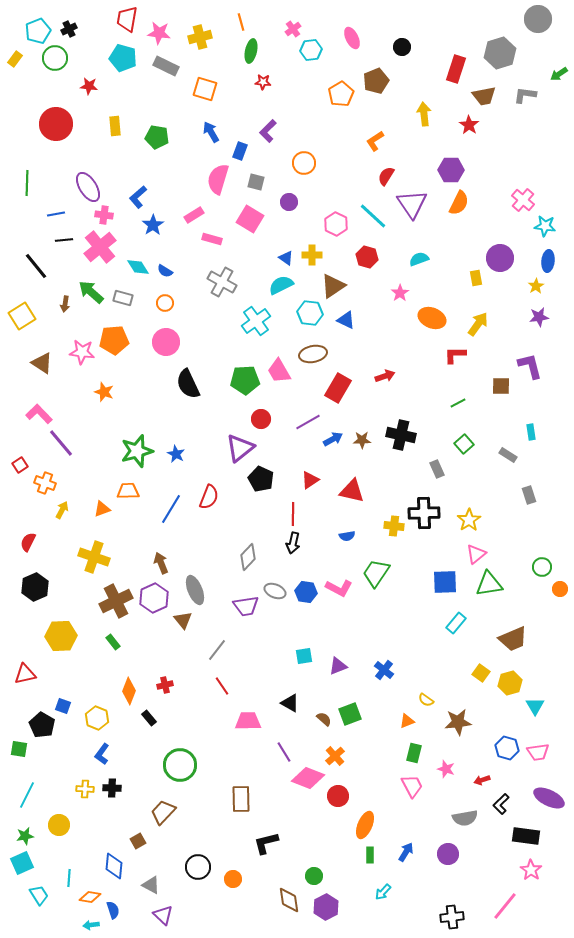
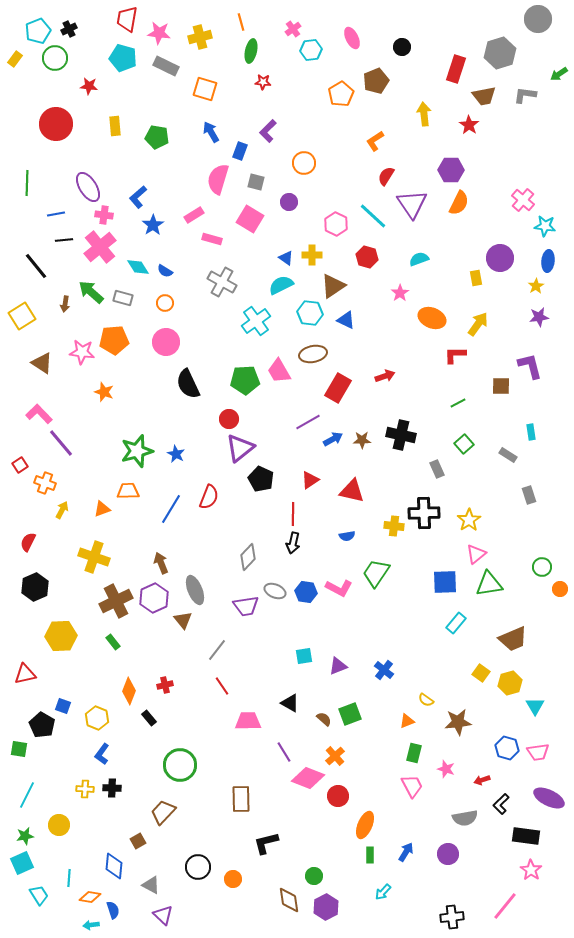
red circle at (261, 419): moved 32 px left
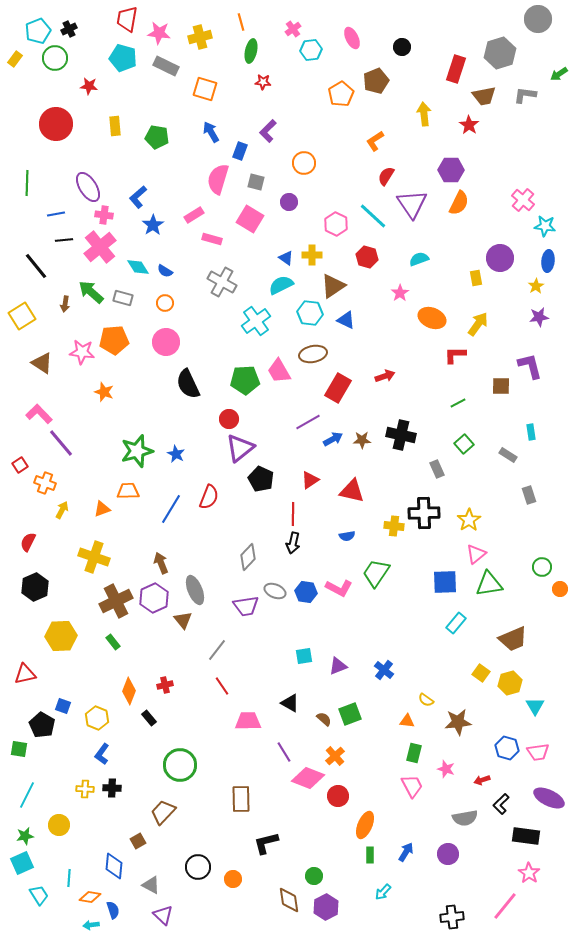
orange triangle at (407, 721): rotated 28 degrees clockwise
pink star at (531, 870): moved 2 px left, 3 px down
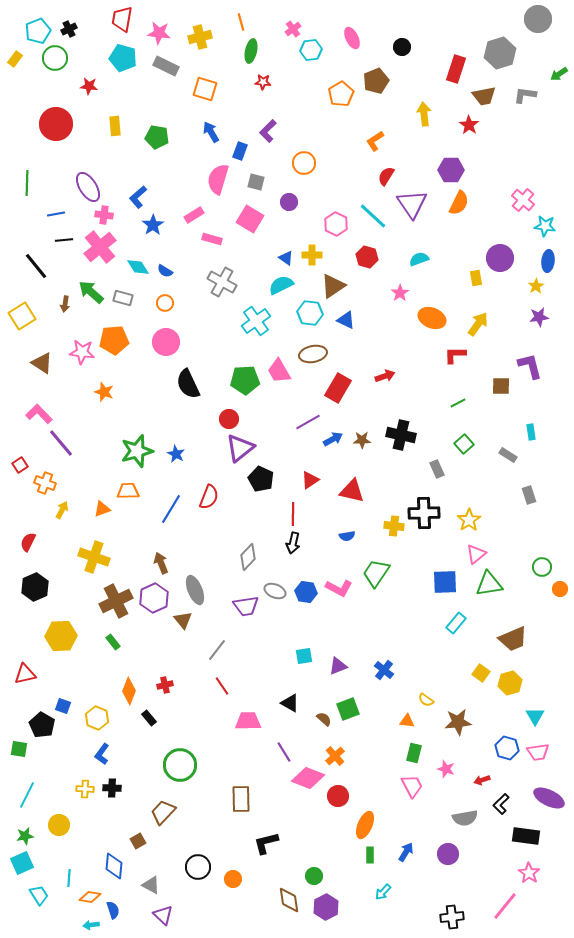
red trapezoid at (127, 19): moved 5 px left
cyan triangle at (535, 706): moved 10 px down
green square at (350, 714): moved 2 px left, 5 px up
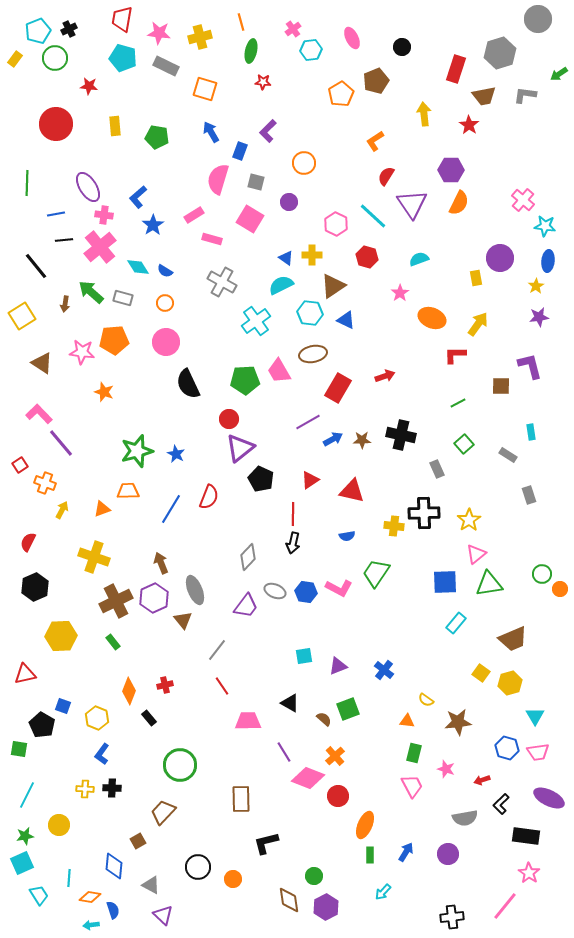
green circle at (542, 567): moved 7 px down
purple trapezoid at (246, 606): rotated 44 degrees counterclockwise
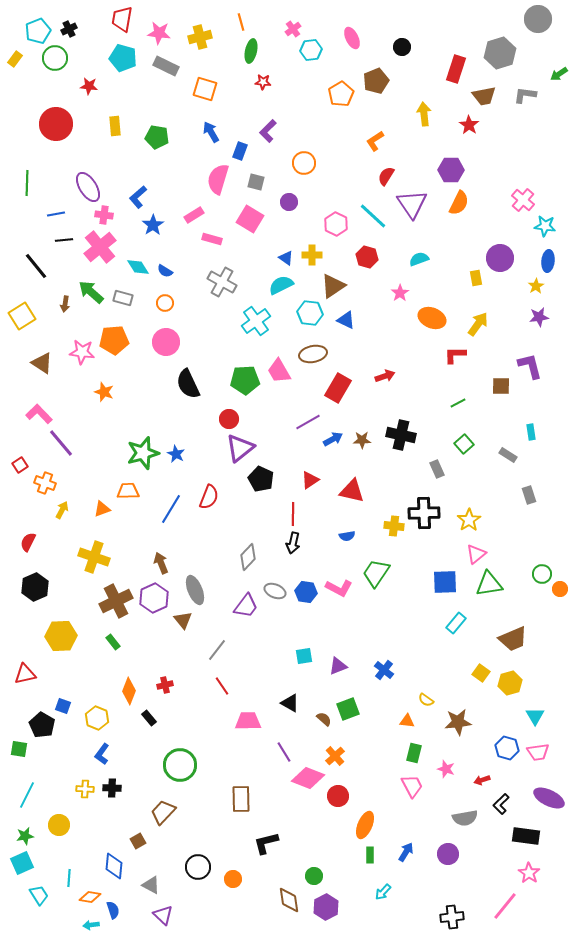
green star at (137, 451): moved 6 px right, 2 px down
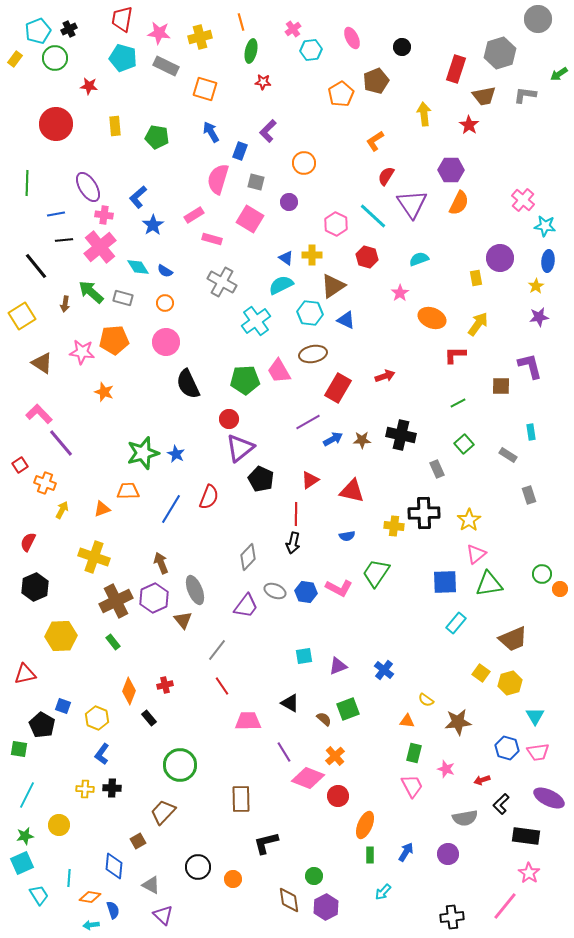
red line at (293, 514): moved 3 px right
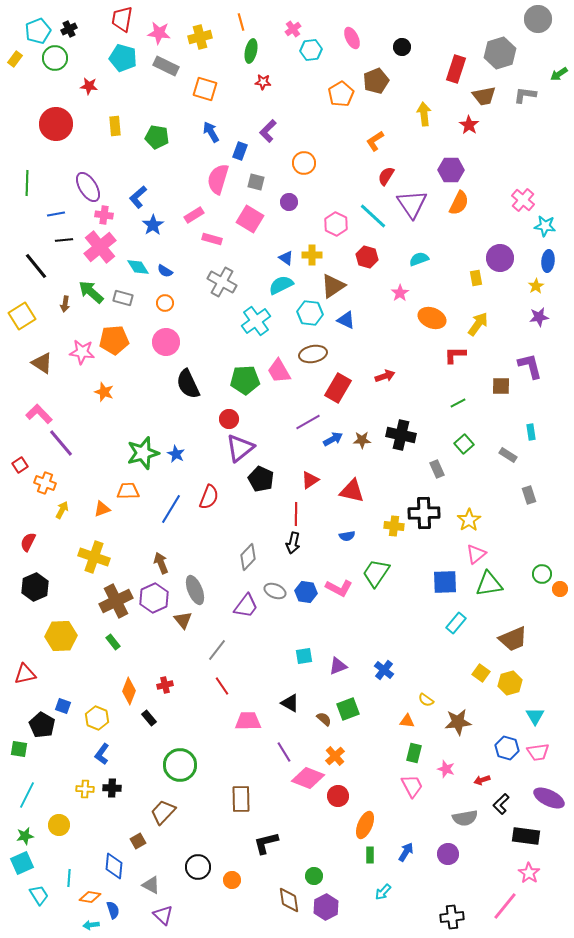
orange circle at (233, 879): moved 1 px left, 1 px down
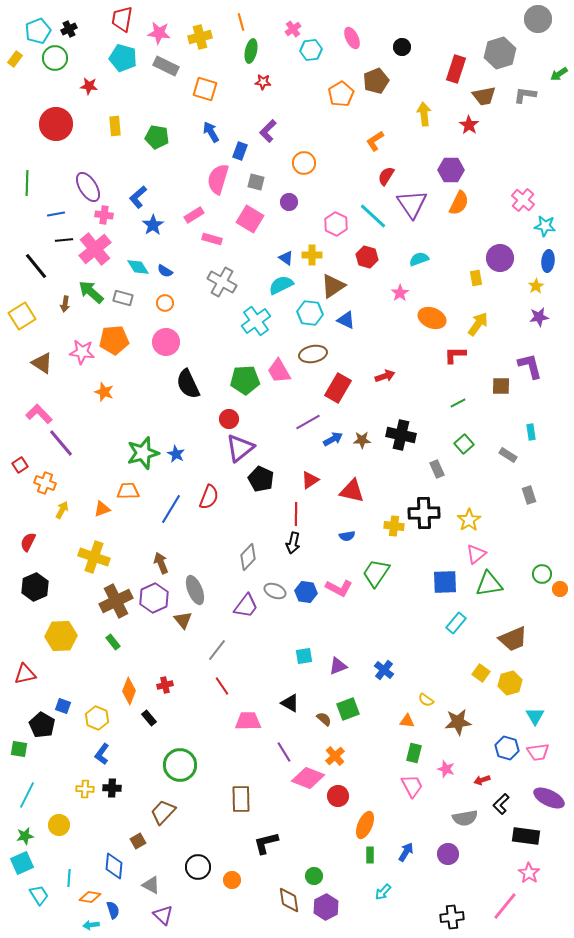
pink cross at (100, 247): moved 5 px left, 2 px down
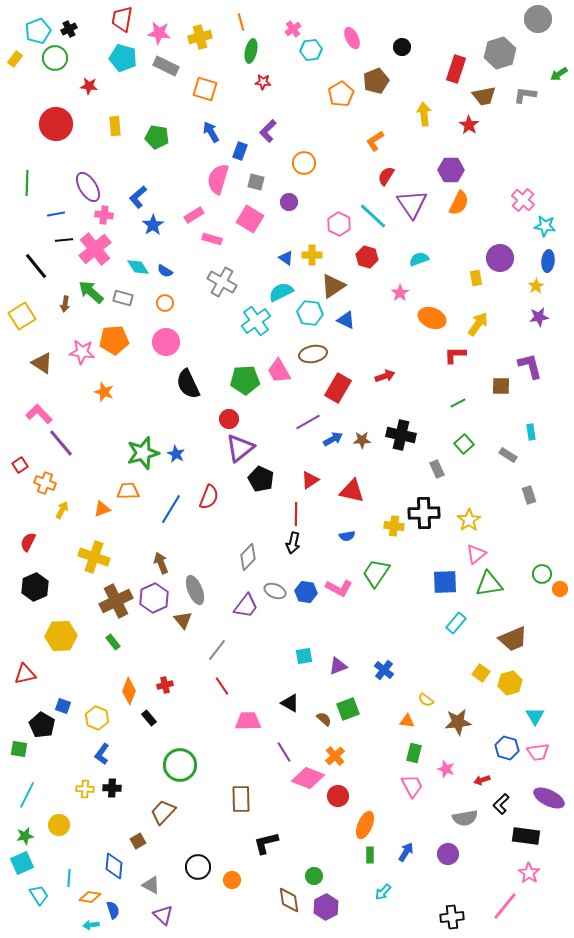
pink hexagon at (336, 224): moved 3 px right
cyan semicircle at (281, 285): moved 7 px down
